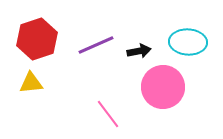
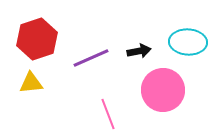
purple line: moved 5 px left, 13 px down
pink circle: moved 3 px down
pink line: rotated 16 degrees clockwise
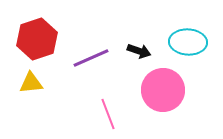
black arrow: rotated 30 degrees clockwise
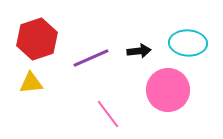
cyan ellipse: moved 1 px down
black arrow: rotated 25 degrees counterclockwise
pink circle: moved 5 px right
pink line: rotated 16 degrees counterclockwise
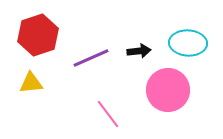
red hexagon: moved 1 px right, 4 px up
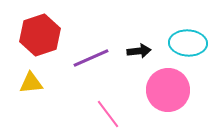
red hexagon: moved 2 px right
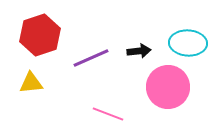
pink circle: moved 3 px up
pink line: rotated 32 degrees counterclockwise
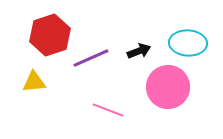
red hexagon: moved 10 px right
black arrow: rotated 15 degrees counterclockwise
yellow triangle: moved 3 px right, 1 px up
pink line: moved 4 px up
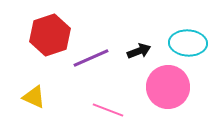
yellow triangle: moved 15 px down; rotated 30 degrees clockwise
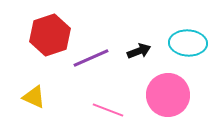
pink circle: moved 8 px down
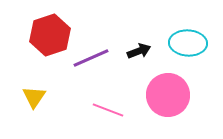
yellow triangle: rotated 40 degrees clockwise
